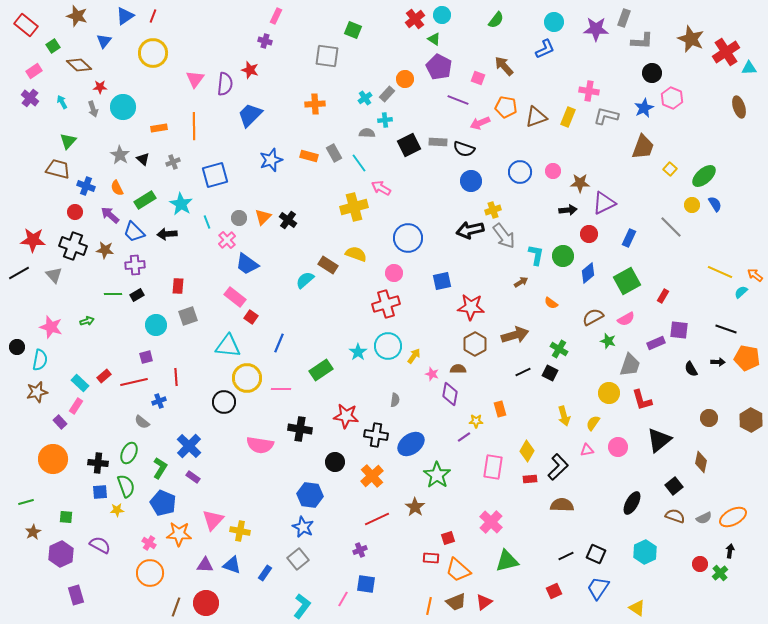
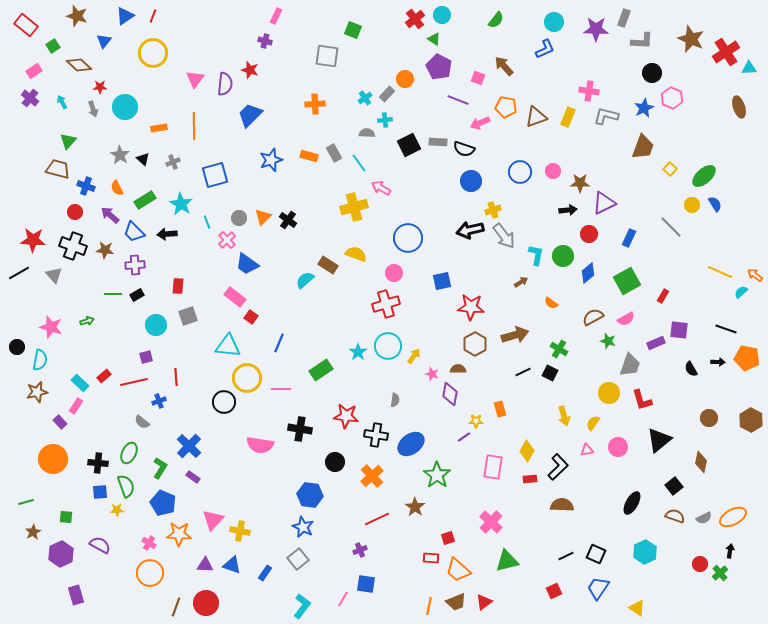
cyan circle at (123, 107): moved 2 px right
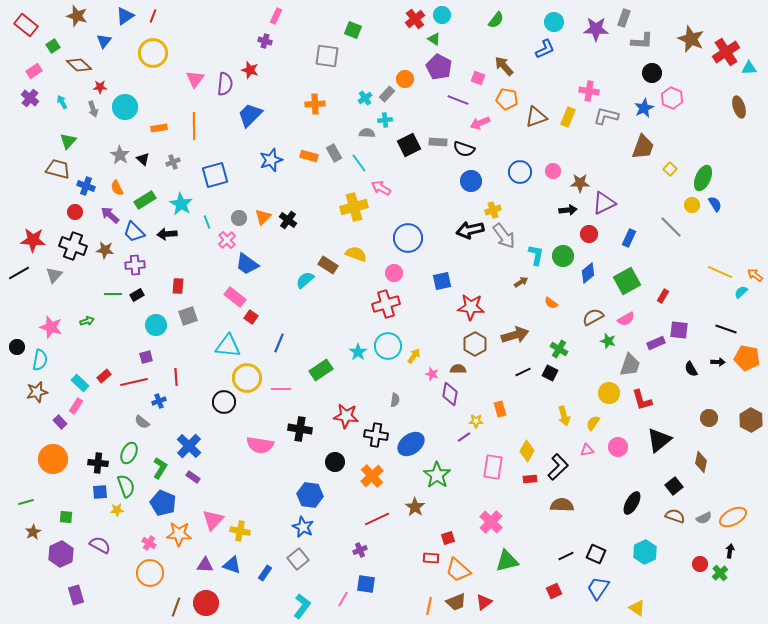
orange pentagon at (506, 107): moved 1 px right, 8 px up
green ellipse at (704, 176): moved 1 px left, 2 px down; rotated 25 degrees counterclockwise
gray triangle at (54, 275): rotated 24 degrees clockwise
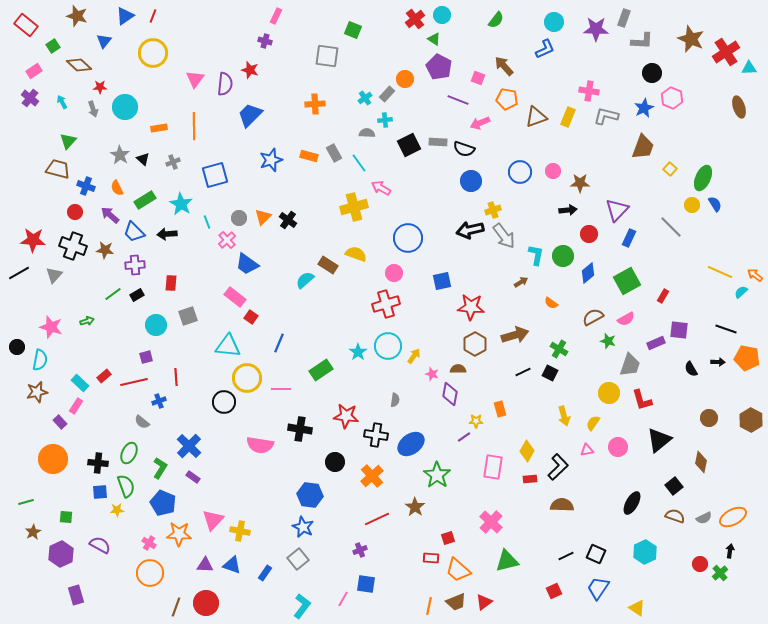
purple triangle at (604, 203): moved 13 px right, 7 px down; rotated 20 degrees counterclockwise
red rectangle at (178, 286): moved 7 px left, 3 px up
green line at (113, 294): rotated 36 degrees counterclockwise
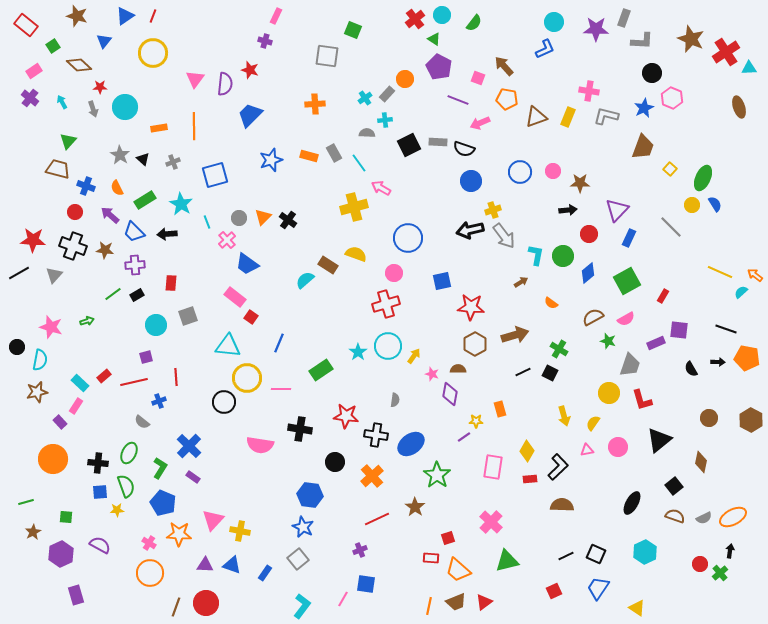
green semicircle at (496, 20): moved 22 px left, 3 px down
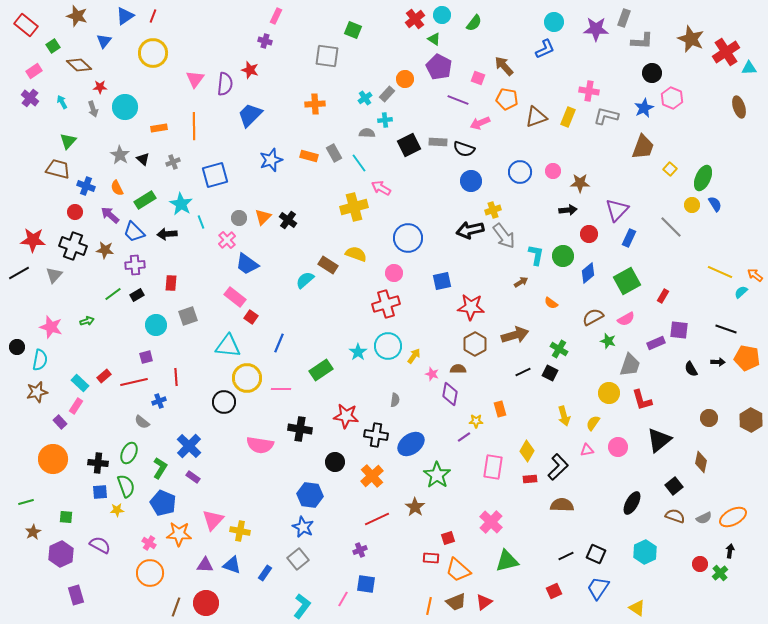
cyan line at (207, 222): moved 6 px left
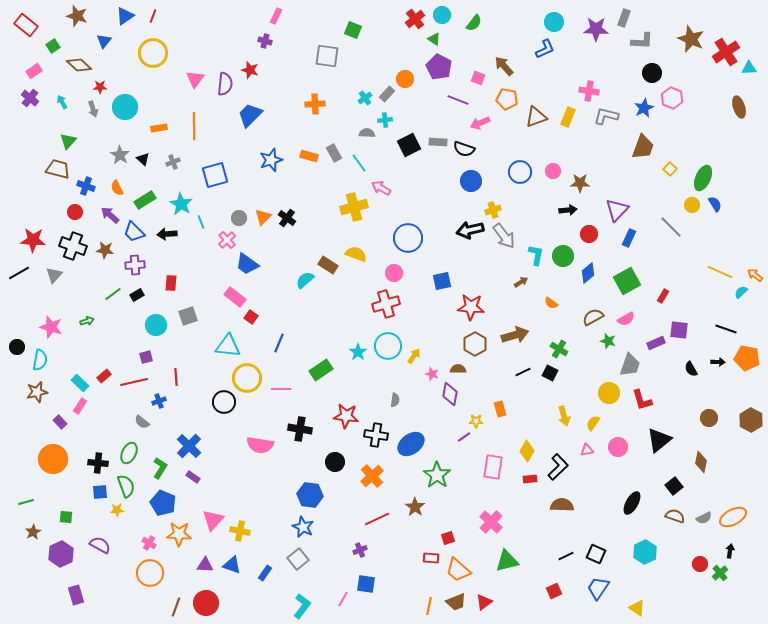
black cross at (288, 220): moved 1 px left, 2 px up
pink rectangle at (76, 406): moved 4 px right
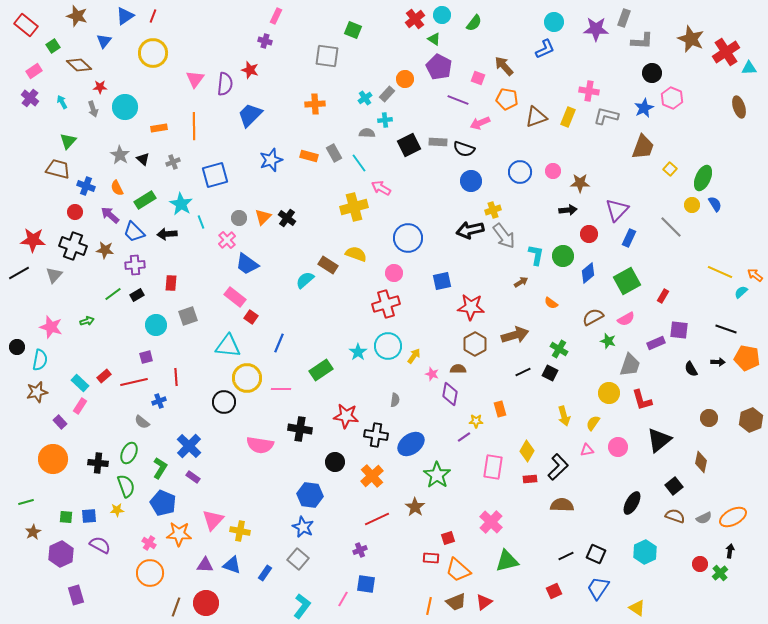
brown hexagon at (751, 420): rotated 10 degrees clockwise
blue square at (100, 492): moved 11 px left, 24 px down
gray square at (298, 559): rotated 10 degrees counterclockwise
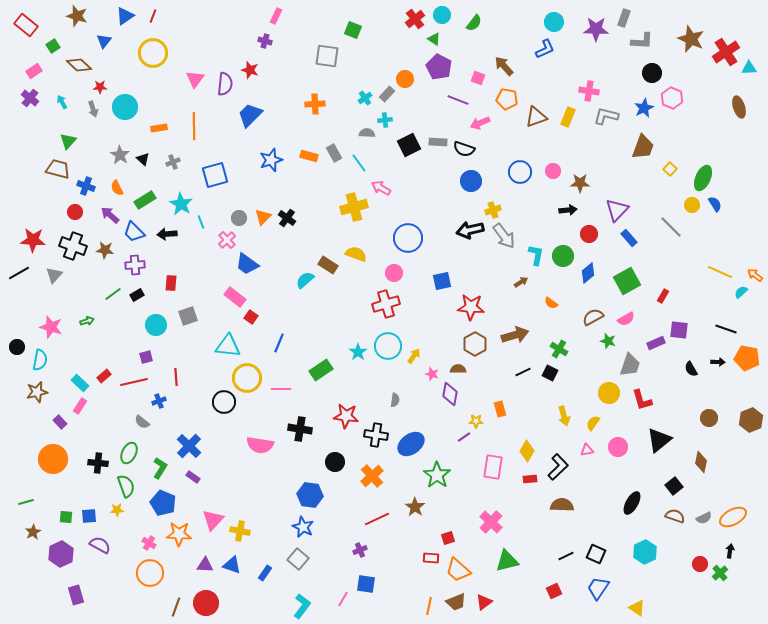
blue rectangle at (629, 238): rotated 66 degrees counterclockwise
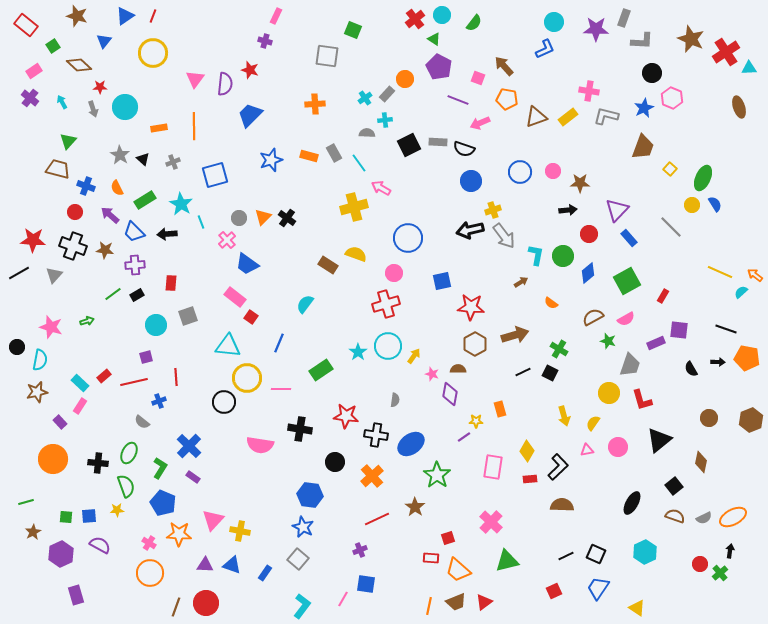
yellow rectangle at (568, 117): rotated 30 degrees clockwise
cyan semicircle at (305, 280): moved 24 px down; rotated 12 degrees counterclockwise
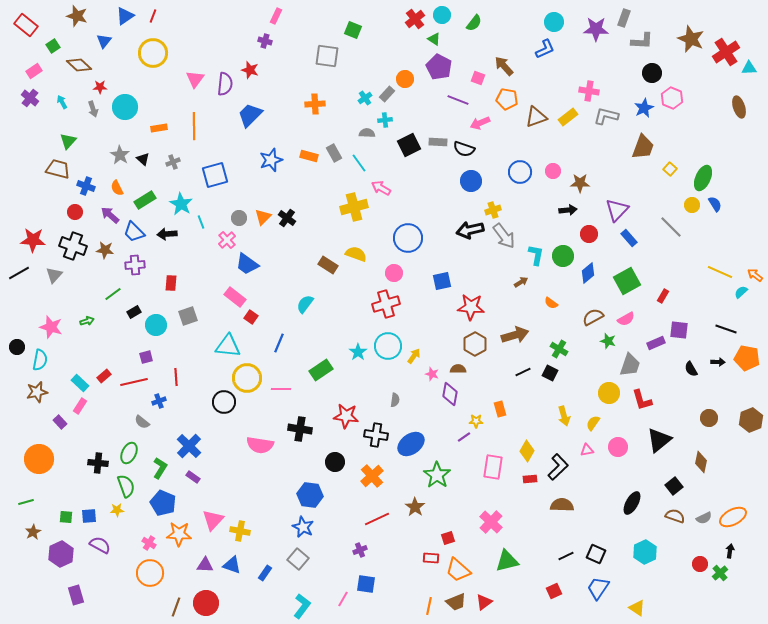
black rectangle at (137, 295): moved 3 px left, 17 px down
orange circle at (53, 459): moved 14 px left
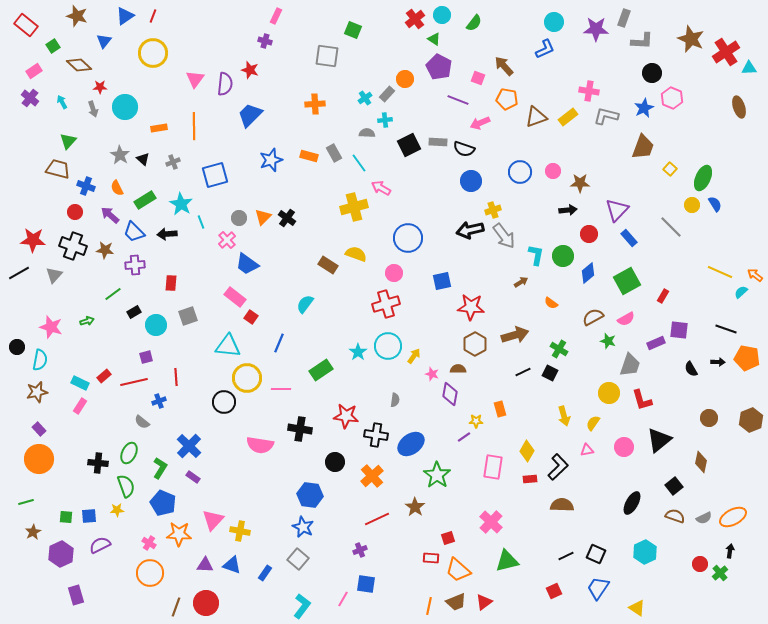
cyan rectangle at (80, 383): rotated 18 degrees counterclockwise
purple rectangle at (60, 422): moved 21 px left, 7 px down
pink circle at (618, 447): moved 6 px right
purple semicircle at (100, 545): rotated 55 degrees counterclockwise
